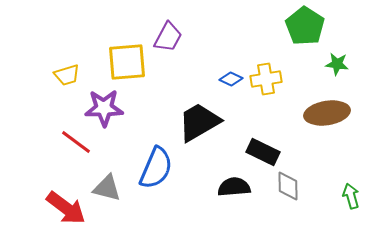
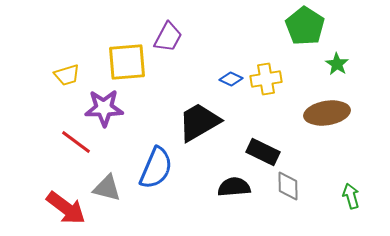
green star: rotated 25 degrees clockwise
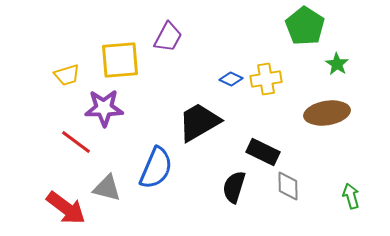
yellow square: moved 7 px left, 2 px up
black semicircle: rotated 68 degrees counterclockwise
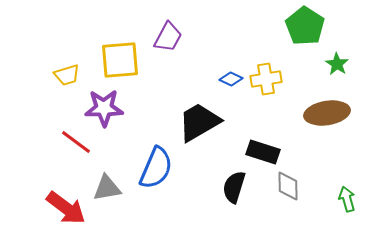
black rectangle: rotated 8 degrees counterclockwise
gray triangle: rotated 24 degrees counterclockwise
green arrow: moved 4 px left, 3 px down
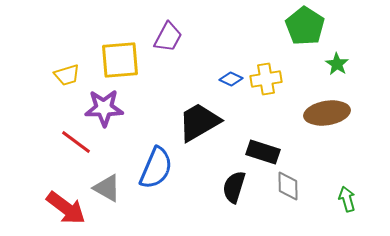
gray triangle: rotated 40 degrees clockwise
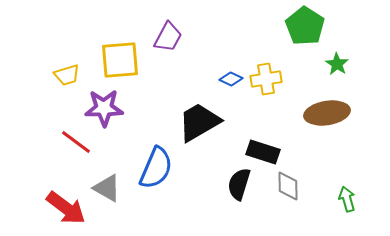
black semicircle: moved 5 px right, 3 px up
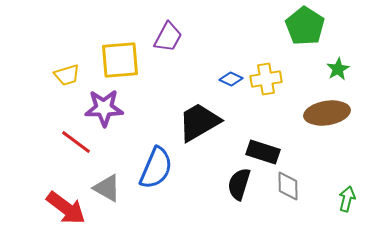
green star: moved 1 px right, 5 px down; rotated 10 degrees clockwise
green arrow: rotated 30 degrees clockwise
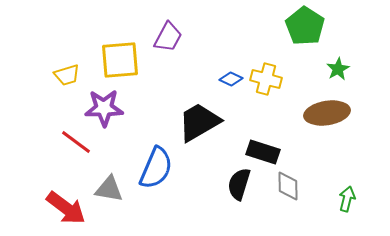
yellow cross: rotated 24 degrees clockwise
gray triangle: moved 2 px right, 1 px down; rotated 20 degrees counterclockwise
